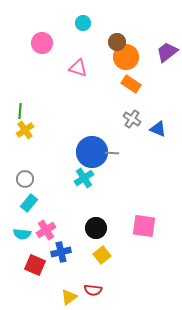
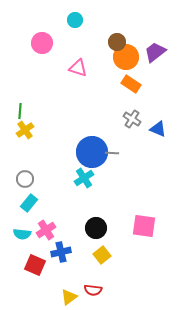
cyan circle: moved 8 px left, 3 px up
purple trapezoid: moved 12 px left
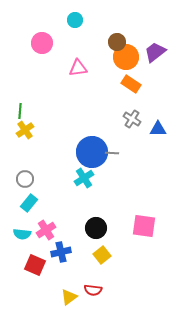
pink triangle: rotated 24 degrees counterclockwise
blue triangle: rotated 24 degrees counterclockwise
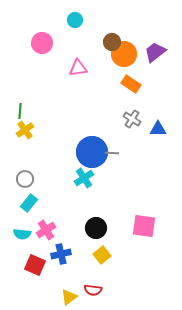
brown circle: moved 5 px left
orange circle: moved 2 px left, 3 px up
blue cross: moved 2 px down
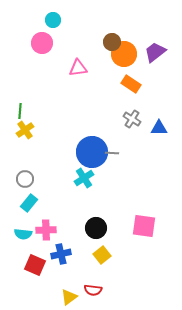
cyan circle: moved 22 px left
blue triangle: moved 1 px right, 1 px up
pink cross: rotated 30 degrees clockwise
cyan semicircle: moved 1 px right
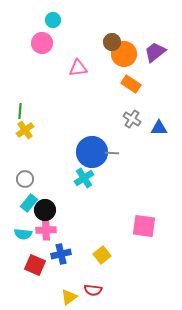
black circle: moved 51 px left, 18 px up
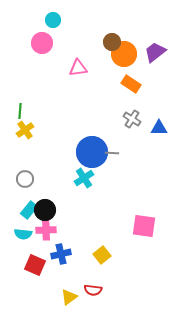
cyan rectangle: moved 7 px down
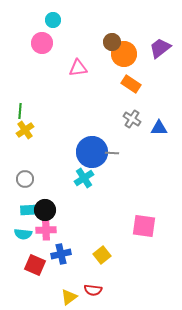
purple trapezoid: moved 5 px right, 4 px up
cyan rectangle: rotated 48 degrees clockwise
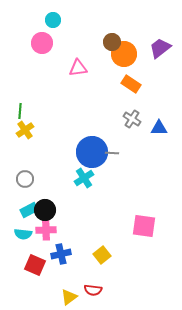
cyan rectangle: rotated 24 degrees counterclockwise
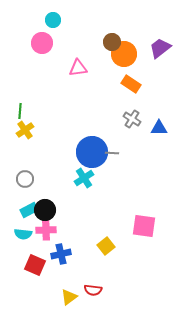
yellow square: moved 4 px right, 9 px up
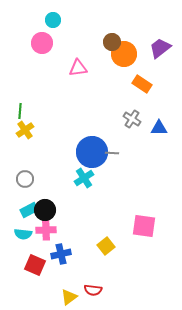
orange rectangle: moved 11 px right
